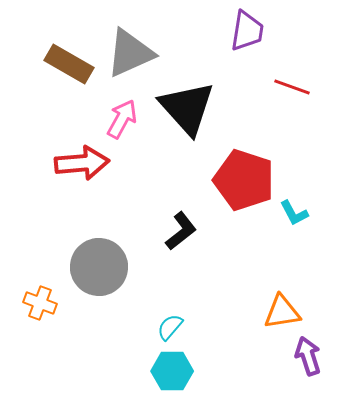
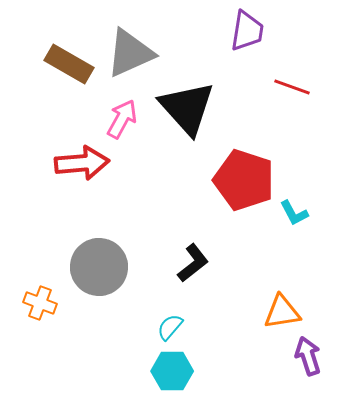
black L-shape: moved 12 px right, 32 px down
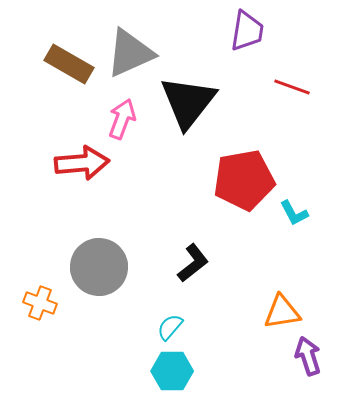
black triangle: moved 1 px right, 6 px up; rotated 20 degrees clockwise
pink arrow: rotated 9 degrees counterclockwise
red pentagon: rotated 28 degrees counterclockwise
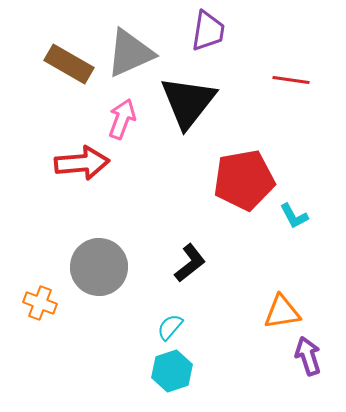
purple trapezoid: moved 39 px left
red line: moved 1 px left, 7 px up; rotated 12 degrees counterclockwise
cyan L-shape: moved 3 px down
black L-shape: moved 3 px left
cyan hexagon: rotated 18 degrees counterclockwise
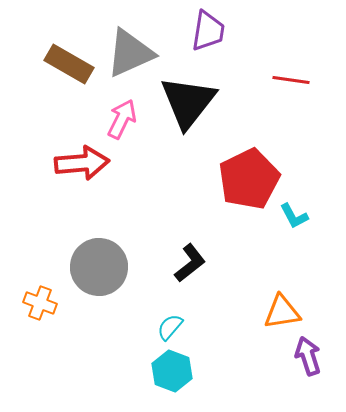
pink arrow: rotated 6 degrees clockwise
red pentagon: moved 5 px right, 1 px up; rotated 16 degrees counterclockwise
cyan hexagon: rotated 21 degrees counterclockwise
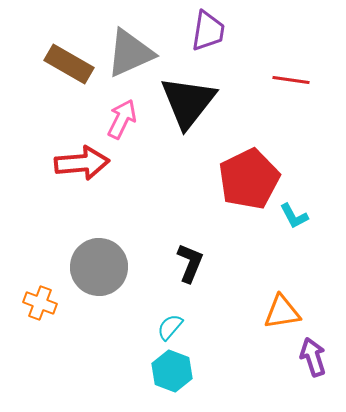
black L-shape: rotated 30 degrees counterclockwise
purple arrow: moved 5 px right, 1 px down
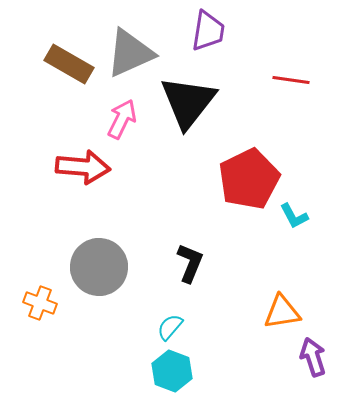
red arrow: moved 1 px right, 4 px down; rotated 10 degrees clockwise
